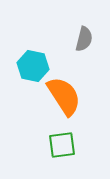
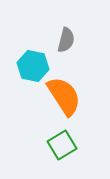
gray semicircle: moved 18 px left, 1 px down
green square: rotated 24 degrees counterclockwise
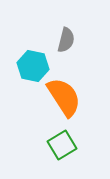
orange semicircle: moved 1 px down
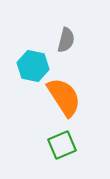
green square: rotated 8 degrees clockwise
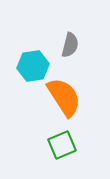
gray semicircle: moved 4 px right, 5 px down
cyan hexagon: rotated 20 degrees counterclockwise
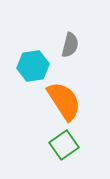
orange semicircle: moved 4 px down
green square: moved 2 px right; rotated 12 degrees counterclockwise
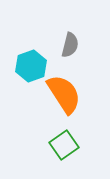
cyan hexagon: moved 2 px left; rotated 12 degrees counterclockwise
orange semicircle: moved 7 px up
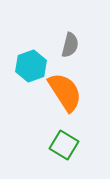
orange semicircle: moved 1 px right, 2 px up
green square: rotated 24 degrees counterclockwise
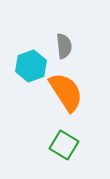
gray semicircle: moved 6 px left, 1 px down; rotated 20 degrees counterclockwise
orange semicircle: moved 1 px right
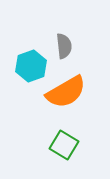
orange semicircle: rotated 93 degrees clockwise
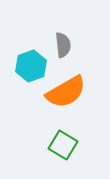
gray semicircle: moved 1 px left, 1 px up
green square: moved 1 px left
